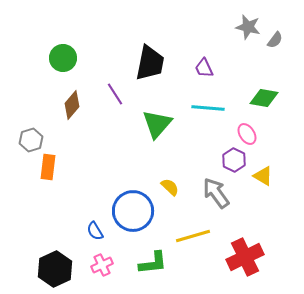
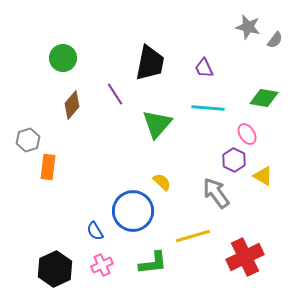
gray hexagon: moved 3 px left
yellow semicircle: moved 8 px left, 5 px up
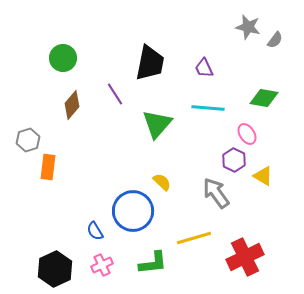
yellow line: moved 1 px right, 2 px down
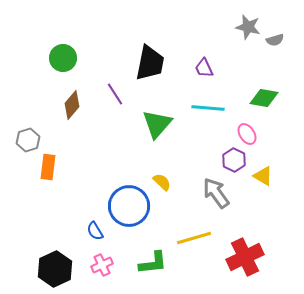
gray semicircle: rotated 36 degrees clockwise
blue circle: moved 4 px left, 5 px up
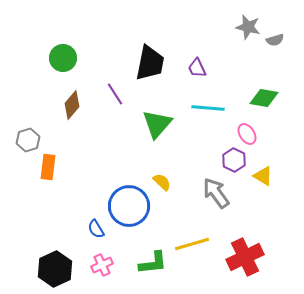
purple trapezoid: moved 7 px left
blue semicircle: moved 1 px right, 2 px up
yellow line: moved 2 px left, 6 px down
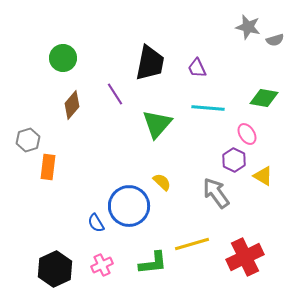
blue semicircle: moved 6 px up
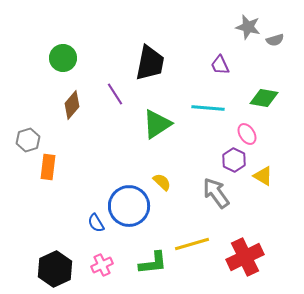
purple trapezoid: moved 23 px right, 3 px up
green triangle: rotated 16 degrees clockwise
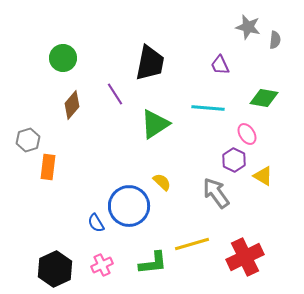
gray semicircle: rotated 66 degrees counterclockwise
green triangle: moved 2 px left
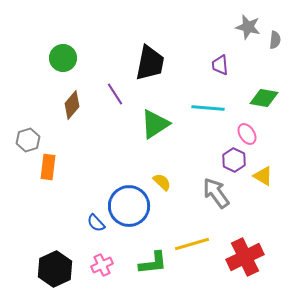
purple trapezoid: rotated 20 degrees clockwise
blue semicircle: rotated 12 degrees counterclockwise
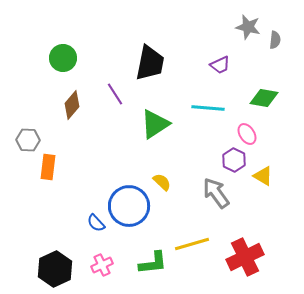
purple trapezoid: rotated 110 degrees counterclockwise
gray hexagon: rotated 20 degrees clockwise
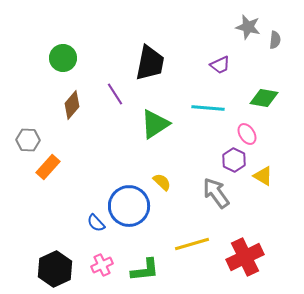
orange rectangle: rotated 35 degrees clockwise
green L-shape: moved 8 px left, 7 px down
